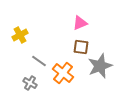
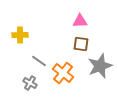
pink triangle: moved 2 px up; rotated 21 degrees clockwise
yellow cross: rotated 28 degrees clockwise
brown square: moved 3 px up
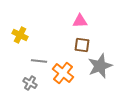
yellow cross: rotated 28 degrees clockwise
brown square: moved 1 px right, 1 px down
gray line: rotated 28 degrees counterclockwise
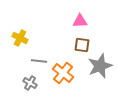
yellow cross: moved 3 px down
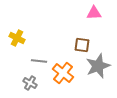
pink triangle: moved 14 px right, 8 px up
yellow cross: moved 3 px left
gray star: moved 2 px left
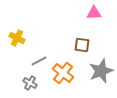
gray line: rotated 35 degrees counterclockwise
gray star: moved 3 px right, 5 px down
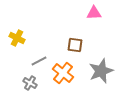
brown square: moved 7 px left
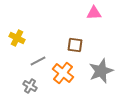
gray line: moved 1 px left
gray cross: moved 3 px down
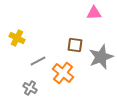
gray star: moved 14 px up
gray cross: moved 2 px down
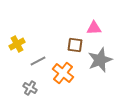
pink triangle: moved 15 px down
yellow cross: moved 6 px down; rotated 35 degrees clockwise
gray star: moved 1 px left, 3 px down
